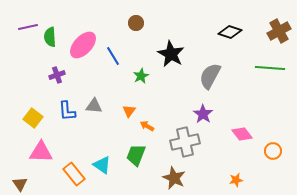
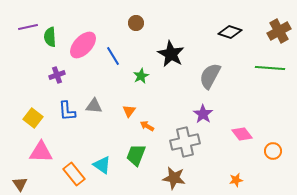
brown star: rotated 15 degrees counterclockwise
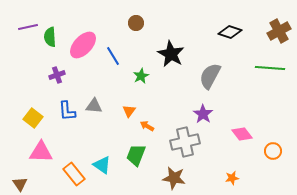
orange star: moved 4 px left, 2 px up
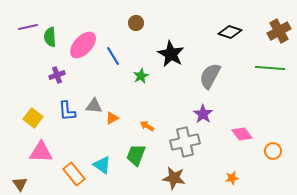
orange triangle: moved 17 px left, 7 px down; rotated 24 degrees clockwise
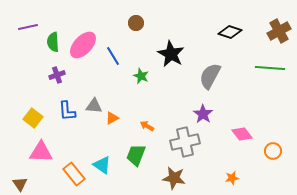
green semicircle: moved 3 px right, 5 px down
green star: rotated 21 degrees counterclockwise
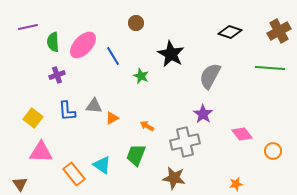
orange star: moved 4 px right, 6 px down
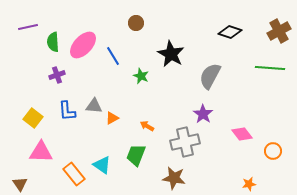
orange star: moved 13 px right
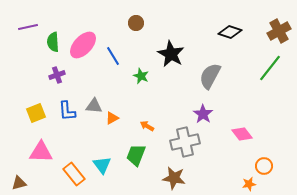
green line: rotated 56 degrees counterclockwise
yellow square: moved 3 px right, 5 px up; rotated 30 degrees clockwise
orange circle: moved 9 px left, 15 px down
cyan triangle: rotated 18 degrees clockwise
brown triangle: moved 1 px left, 1 px up; rotated 49 degrees clockwise
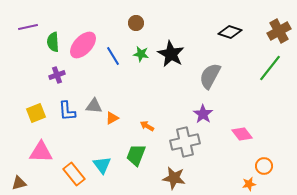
green star: moved 22 px up; rotated 14 degrees counterclockwise
